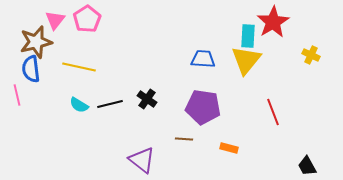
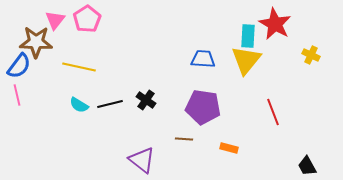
red star: moved 2 px right, 2 px down; rotated 12 degrees counterclockwise
brown star: rotated 16 degrees clockwise
blue semicircle: moved 12 px left, 3 px up; rotated 136 degrees counterclockwise
black cross: moved 1 px left, 1 px down
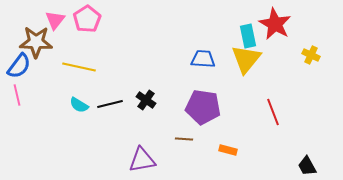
cyan rectangle: rotated 15 degrees counterclockwise
yellow triangle: moved 1 px up
orange rectangle: moved 1 px left, 2 px down
purple triangle: rotated 48 degrees counterclockwise
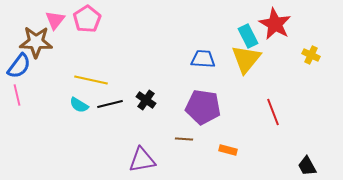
cyan rectangle: rotated 15 degrees counterclockwise
yellow line: moved 12 px right, 13 px down
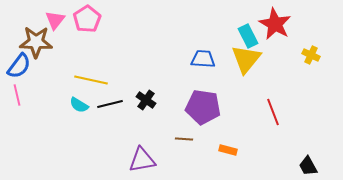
black trapezoid: moved 1 px right
